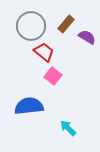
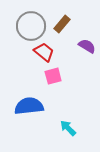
brown rectangle: moved 4 px left
purple semicircle: moved 9 px down
pink square: rotated 36 degrees clockwise
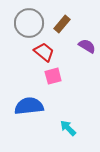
gray circle: moved 2 px left, 3 px up
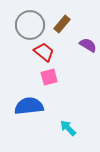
gray circle: moved 1 px right, 2 px down
purple semicircle: moved 1 px right, 1 px up
pink square: moved 4 px left, 1 px down
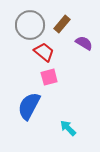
purple semicircle: moved 4 px left, 2 px up
blue semicircle: rotated 56 degrees counterclockwise
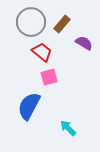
gray circle: moved 1 px right, 3 px up
red trapezoid: moved 2 px left
